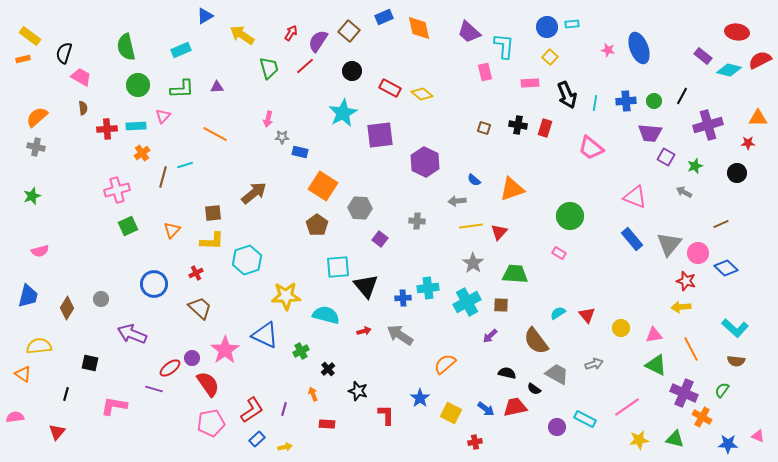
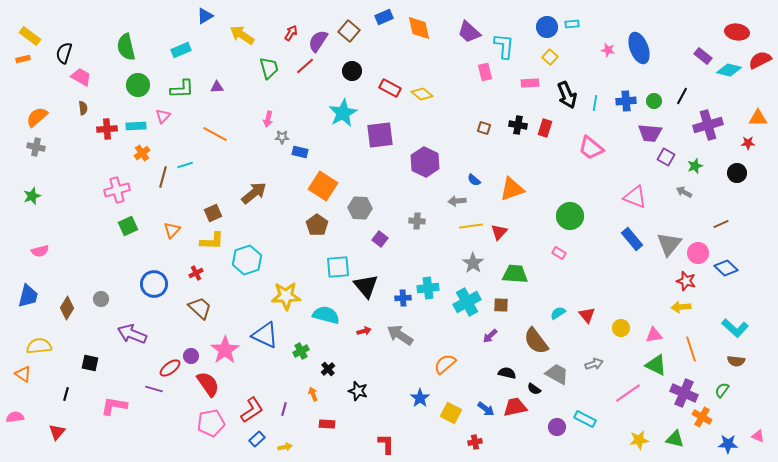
brown square at (213, 213): rotated 18 degrees counterclockwise
orange line at (691, 349): rotated 10 degrees clockwise
purple circle at (192, 358): moved 1 px left, 2 px up
pink line at (627, 407): moved 1 px right, 14 px up
red L-shape at (386, 415): moved 29 px down
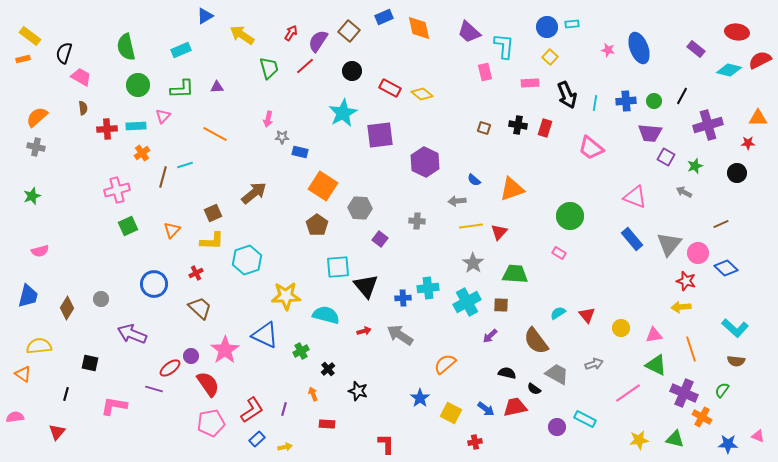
purple rectangle at (703, 56): moved 7 px left, 7 px up
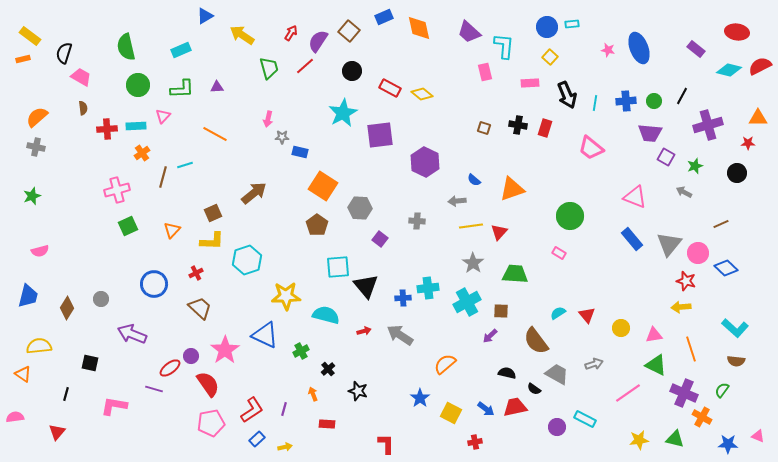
red semicircle at (760, 60): moved 6 px down
brown square at (501, 305): moved 6 px down
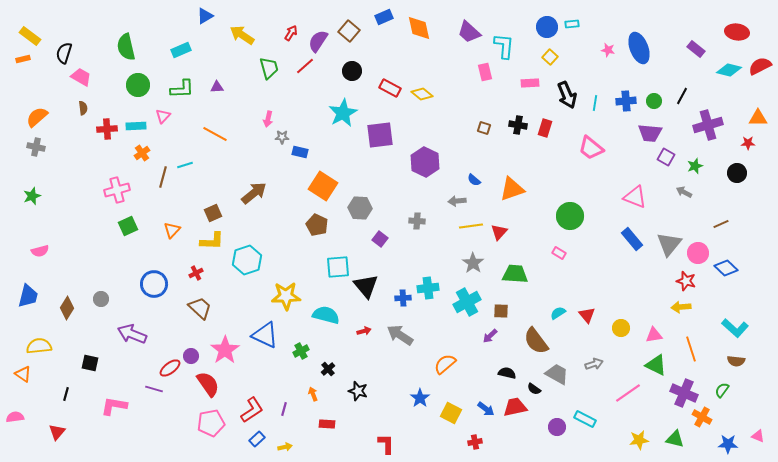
brown pentagon at (317, 225): rotated 10 degrees counterclockwise
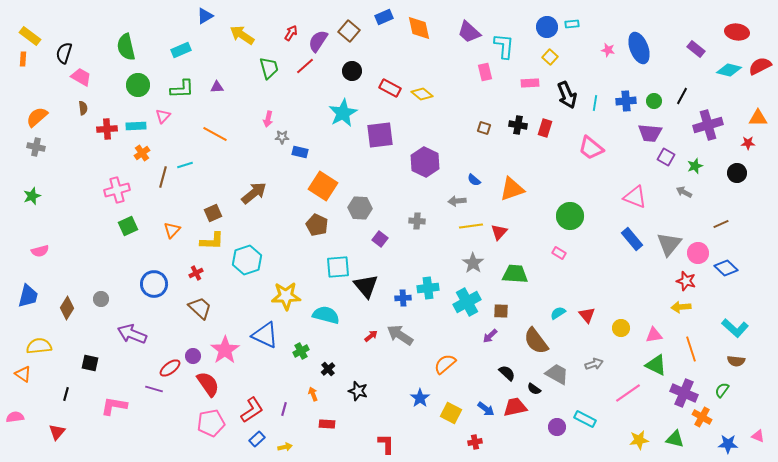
orange rectangle at (23, 59): rotated 72 degrees counterclockwise
red arrow at (364, 331): moved 7 px right, 5 px down; rotated 24 degrees counterclockwise
purple circle at (191, 356): moved 2 px right
black semicircle at (507, 373): rotated 30 degrees clockwise
